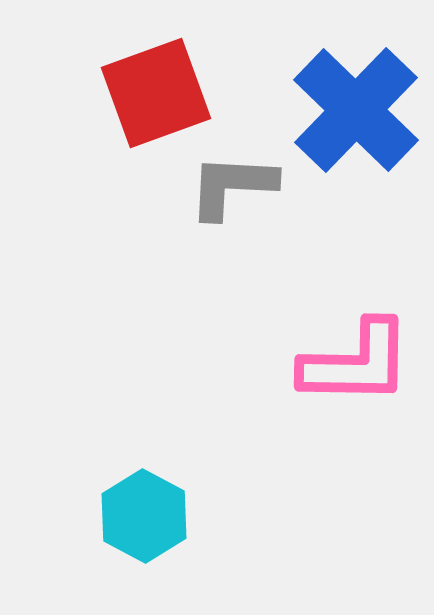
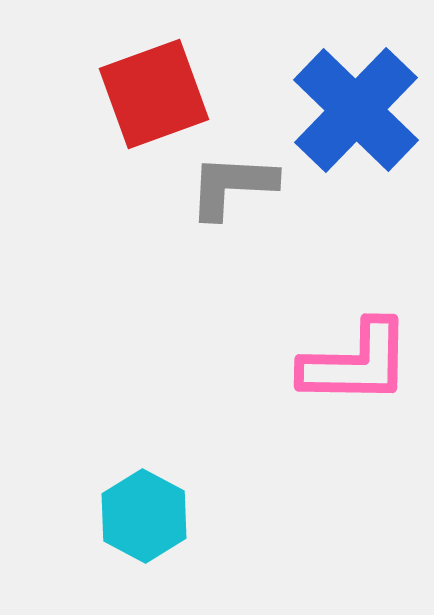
red square: moved 2 px left, 1 px down
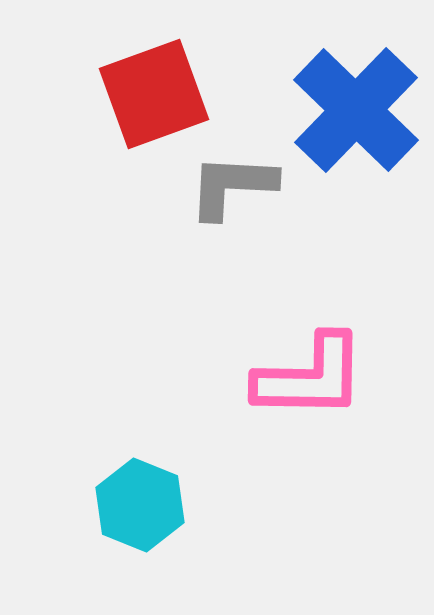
pink L-shape: moved 46 px left, 14 px down
cyan hexagon: moved 4 px left, 11 px up; rotated 6 degrees counterclockwise
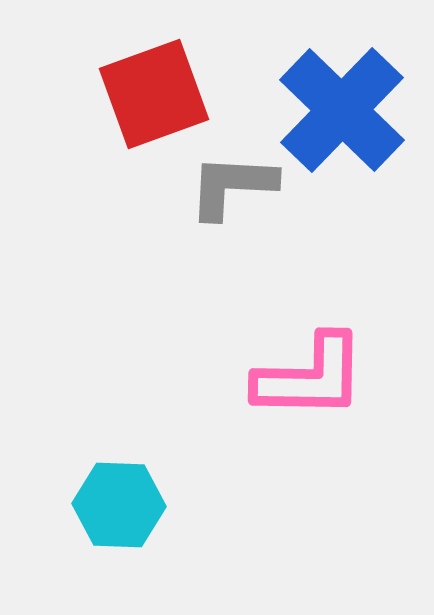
blue cross: moved 14 px left
cyan hexagon: moved 21 px left; rotated 20 degrees counterclockwise
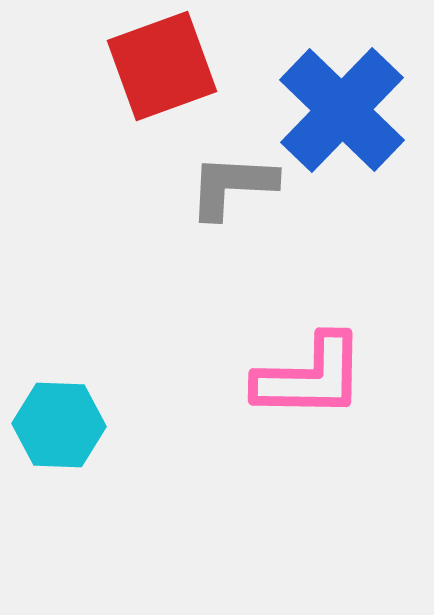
red square: moved 8 px right, 28 px up
cyan hexagon: moved 60 px left, 80 px up
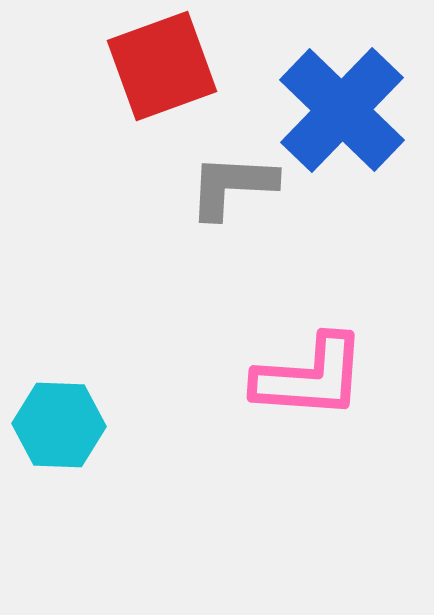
pink L-shape: rotated 3 degrees clockwise
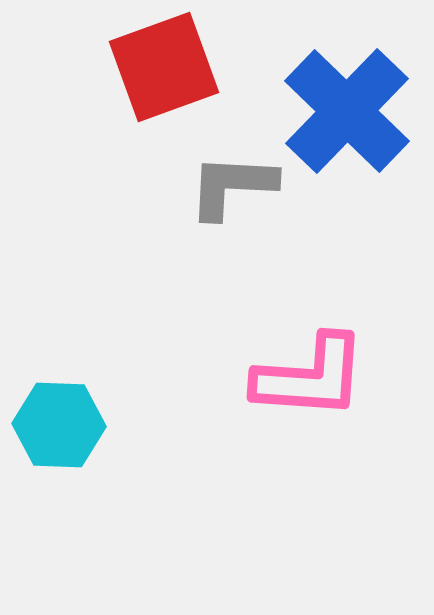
red square: moved 2 px right, 1 px down
blue cross: moved 5 px right, 1 px down
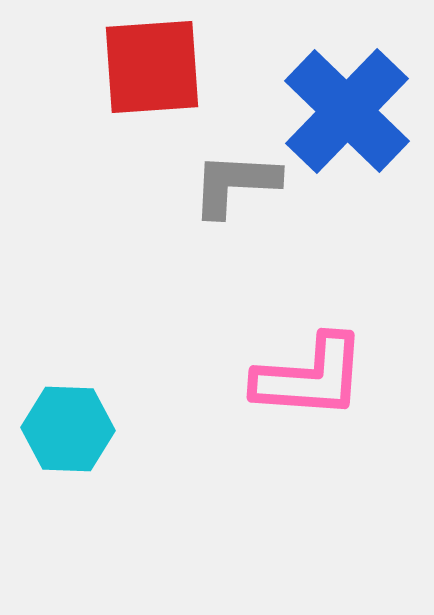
red square: moved 12 px left; rotated 16 degrees clockwise
gray L-shape: moved 3 px right, 2 px up
cyan hexagon: moved 9 px right, 4 px down
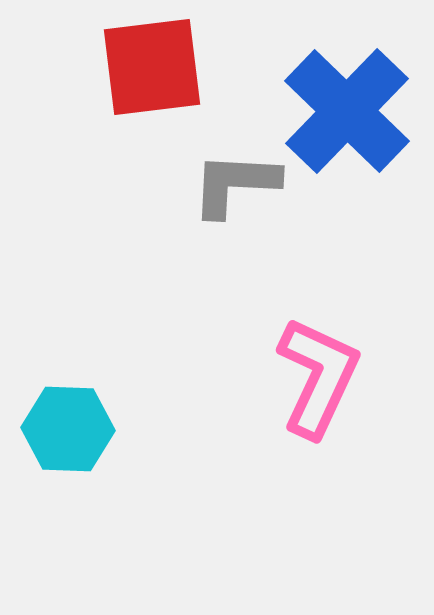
red square: rotated 3 degrees counterclockwise
pink L-shape: moved 8 px right; rotated 69 degrees counterclockwise
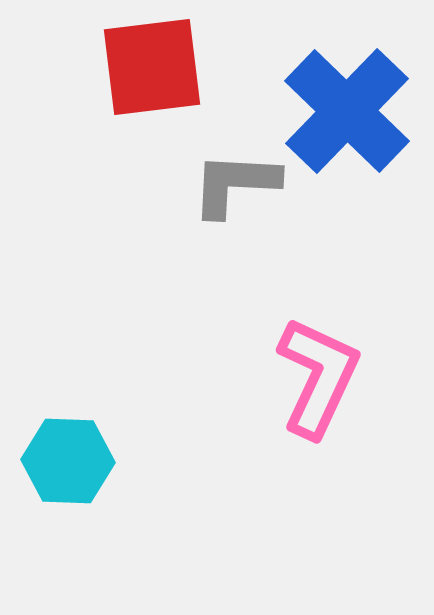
cyan hexagon: moved 32 px down
